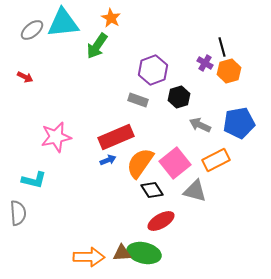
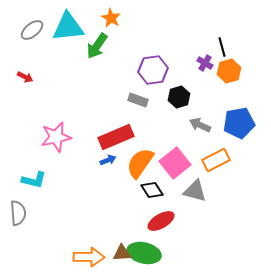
cyan triangle: moved 5 px right, 4 px down
purple hexagon: rotated 12 degrees clockwise
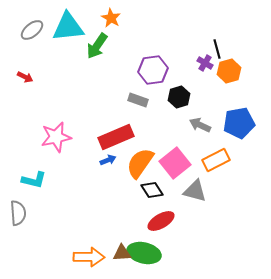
black line: moved 5 px left, 2 px down
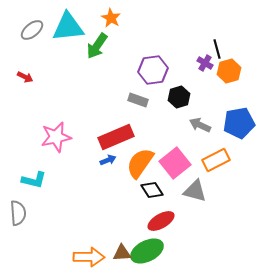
green ellipse: moved 3 px right, 2 px up; rotated 40 degrees counterclockwise
